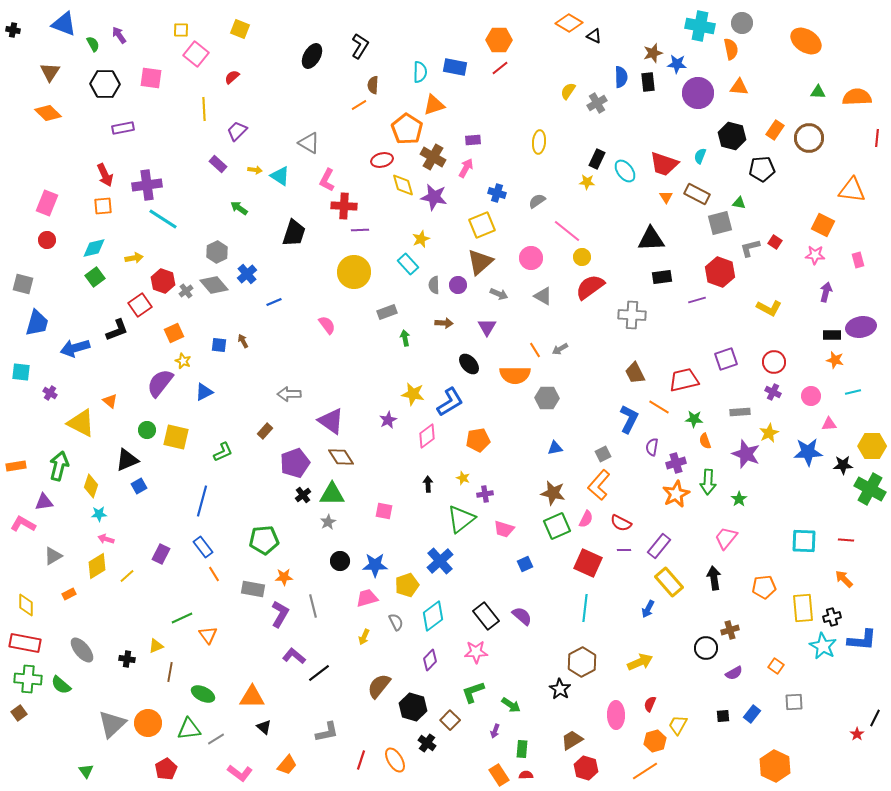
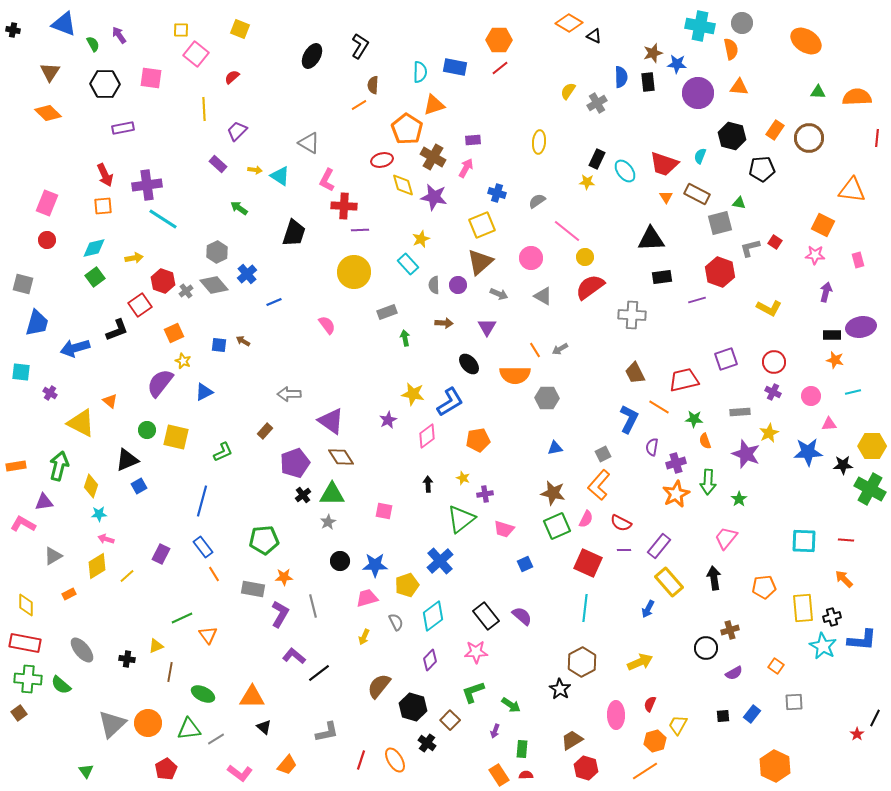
yellow circle at (582, 257): moved 3 px right
brown arrow at (243, 341): rotated 32 degrees counterclockwise
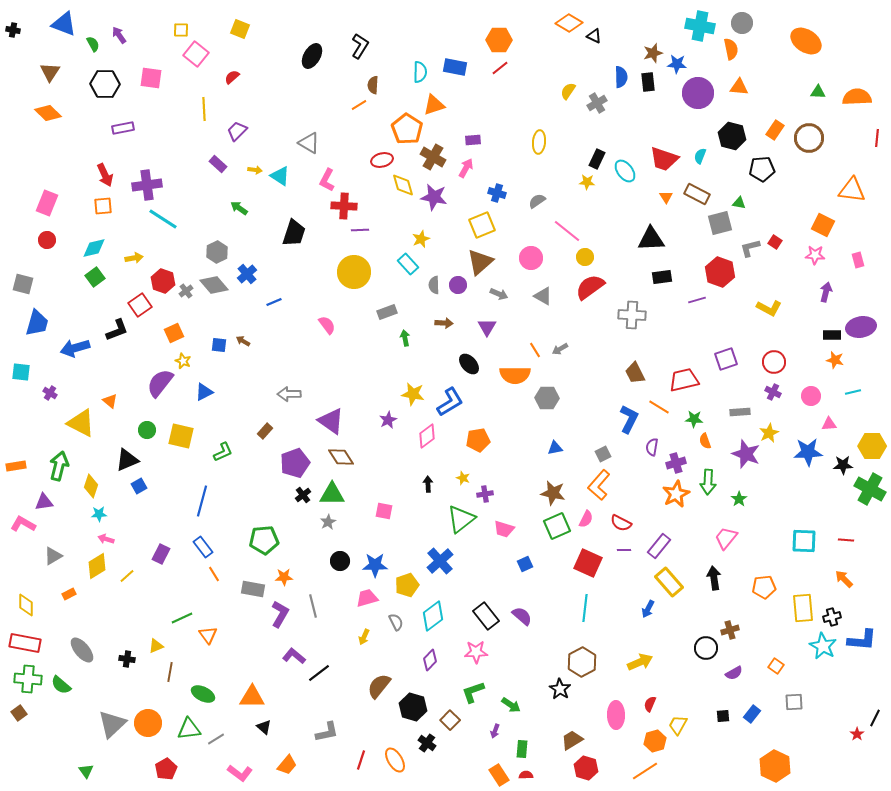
red trapezoid at (664, 164): moved 5 px up
yellow square at (176, 437): moved 5 px right, 1 px up
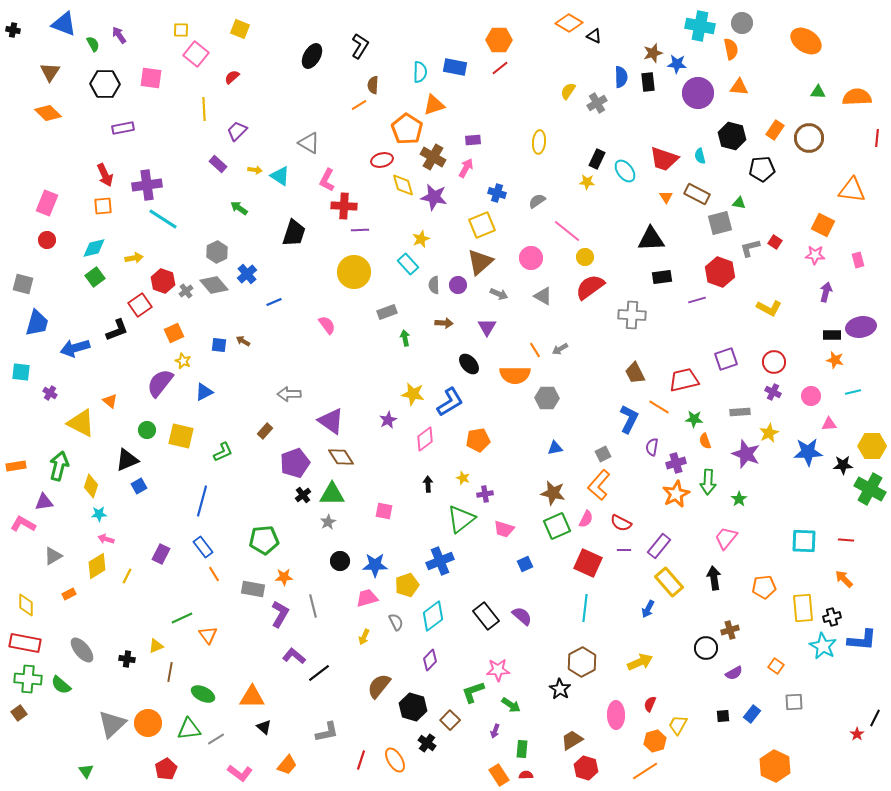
cyan semicircle at (700, 156): rotated 35 degrees counterclockwise
pink diamond at (427, 436): moved 2 px left, 3 px down
blue cross at (440, 561): rotated 20 degrees clockwise
yellow line at (127, 576): rotated 21 degrees counterclockwise
pink star at (476, 652): moved 22 px right, 18 px down
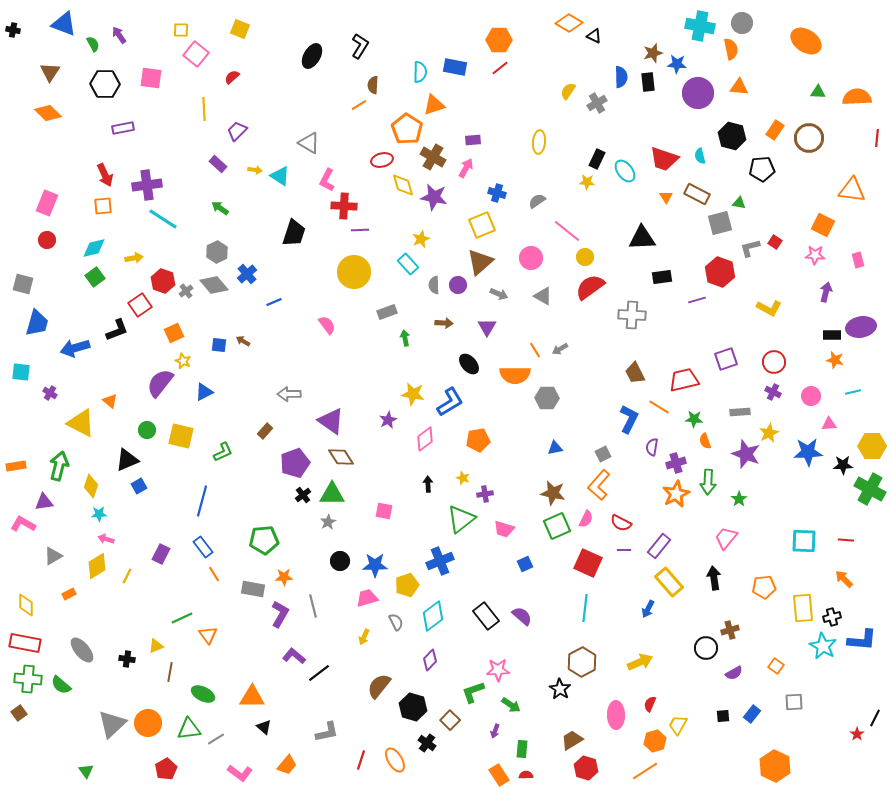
green arrow at (239, 208): moved 19 px left
black triangle at (651, 239): moved 9 px left, 1 px up
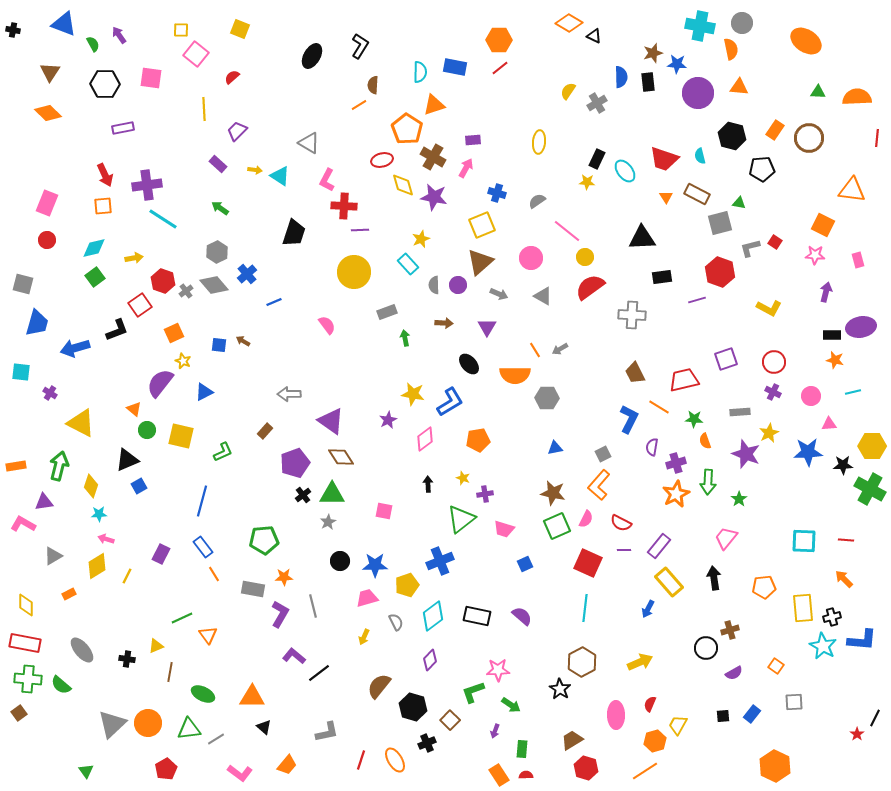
orange triangle at (110, 401): moved 24 px right, 8 px down
black rectangle at (486, 616): moved 9 px left; rotated 40 degrees counterclockwise
black cross at (427, 743): rotated 30 degrees clockwise
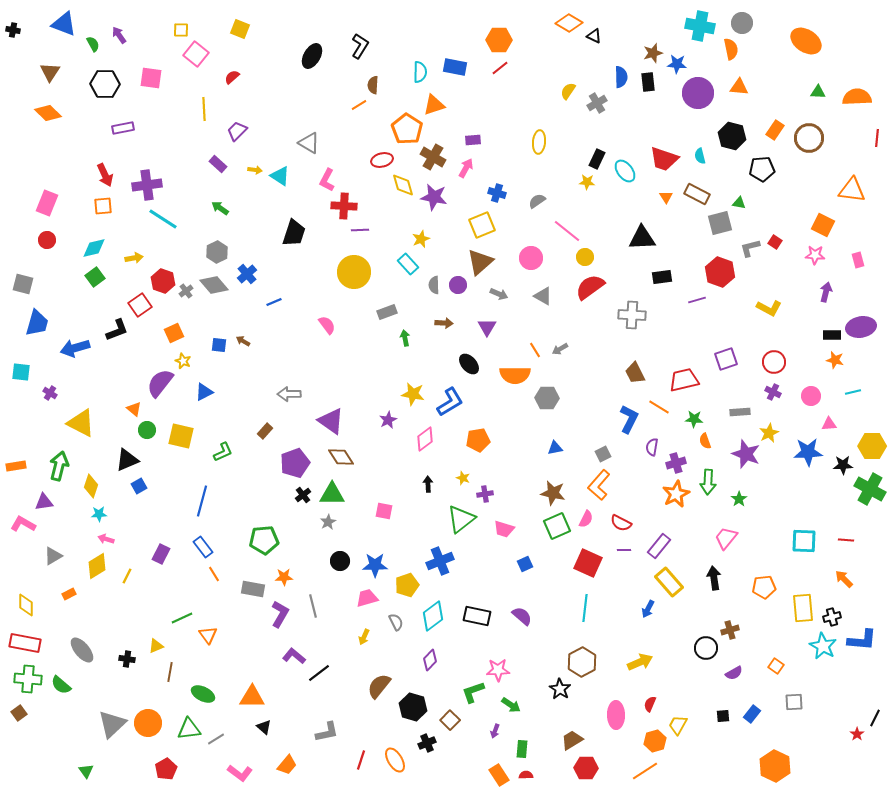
red hexagon at (586, 768): rotated 15 degrees counterclockwise
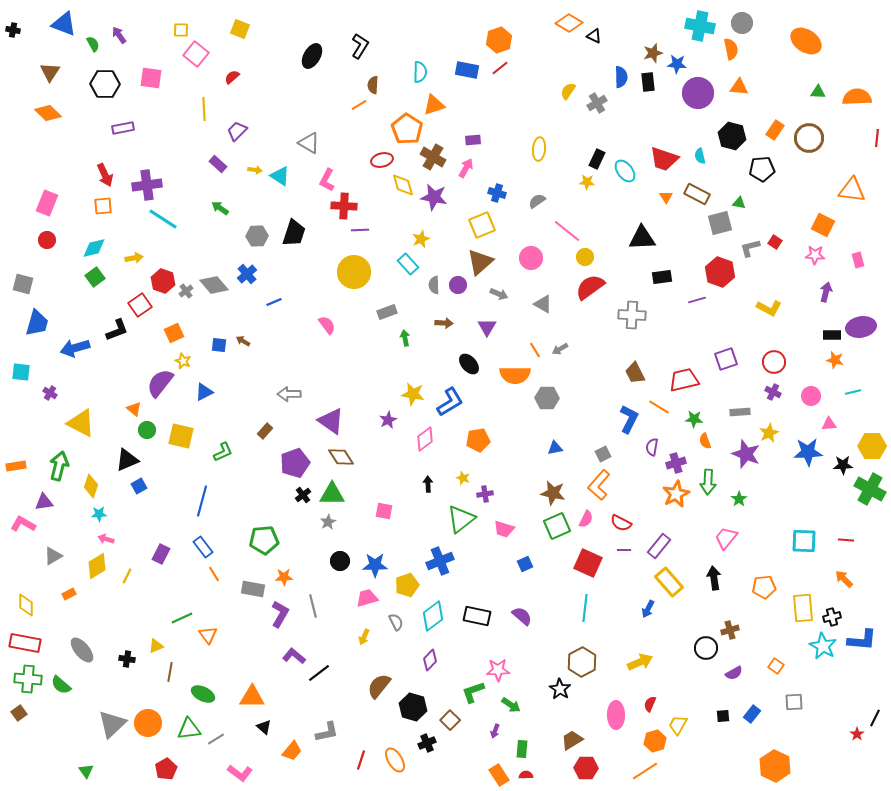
orange hexagon at (499, 40): rotated 20 degrees counterclockwise
blue rectangle at (455, 67): moved 12 px right, 3 px down
yellow ellipse at (539, 142): moved 7 px down
gray hexagon at (217, 252): moved 40 px right, 16 px up; rotated 25 degrees clockwise
gray triangle at (543, 296): moved 8 px down
orange trapezoid at (287, 765): moved 5 px right, 14 px up
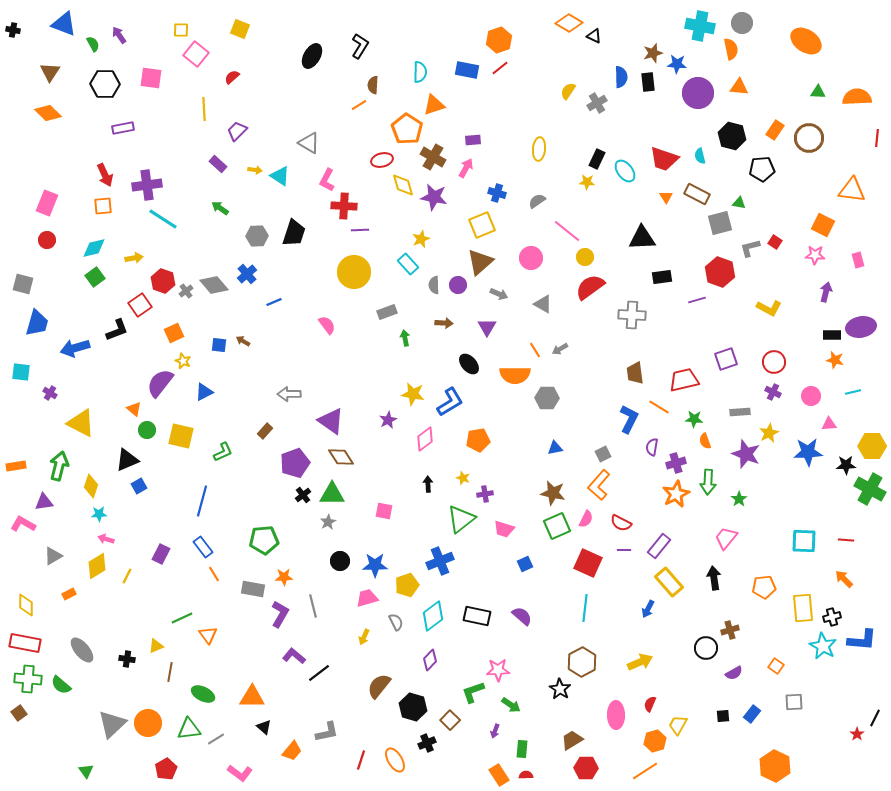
brown trapezoid at (635, 373): rotated 20 degrees clockwise
black star at (843, 465): moved 3 px right
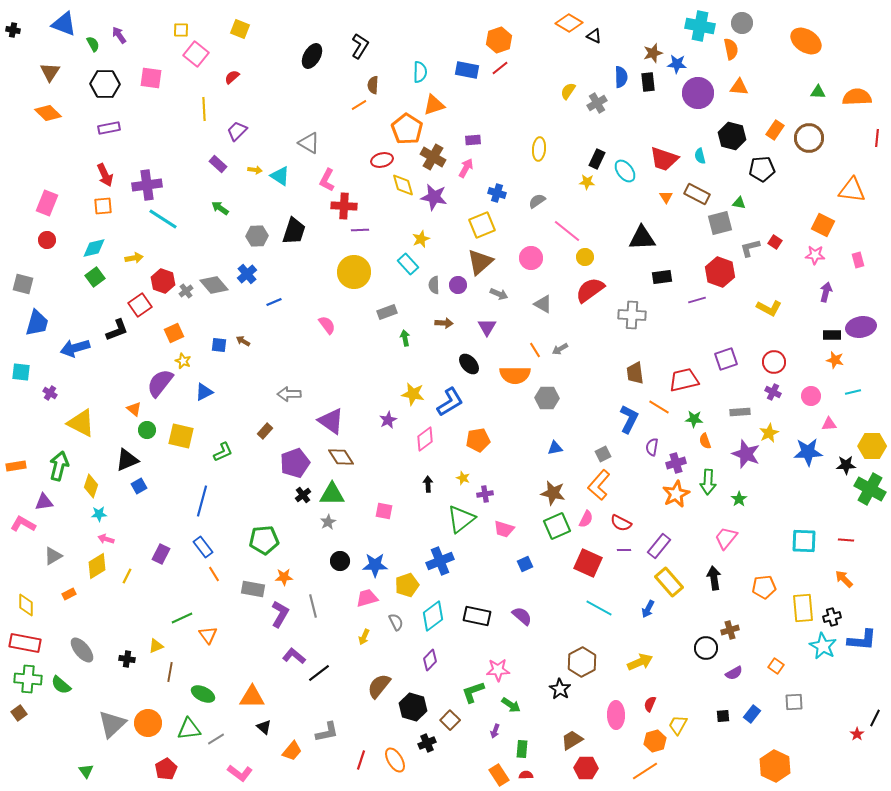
purple rectangle at (123, 128): moved 14 px left
black trapezoid at (294, 233): moved 2 px up
red semicircle at (590, 287): moved 3 px down
cyan line at (585, 608): moved 14 px right; rotated 68 degrees counterclockwise
